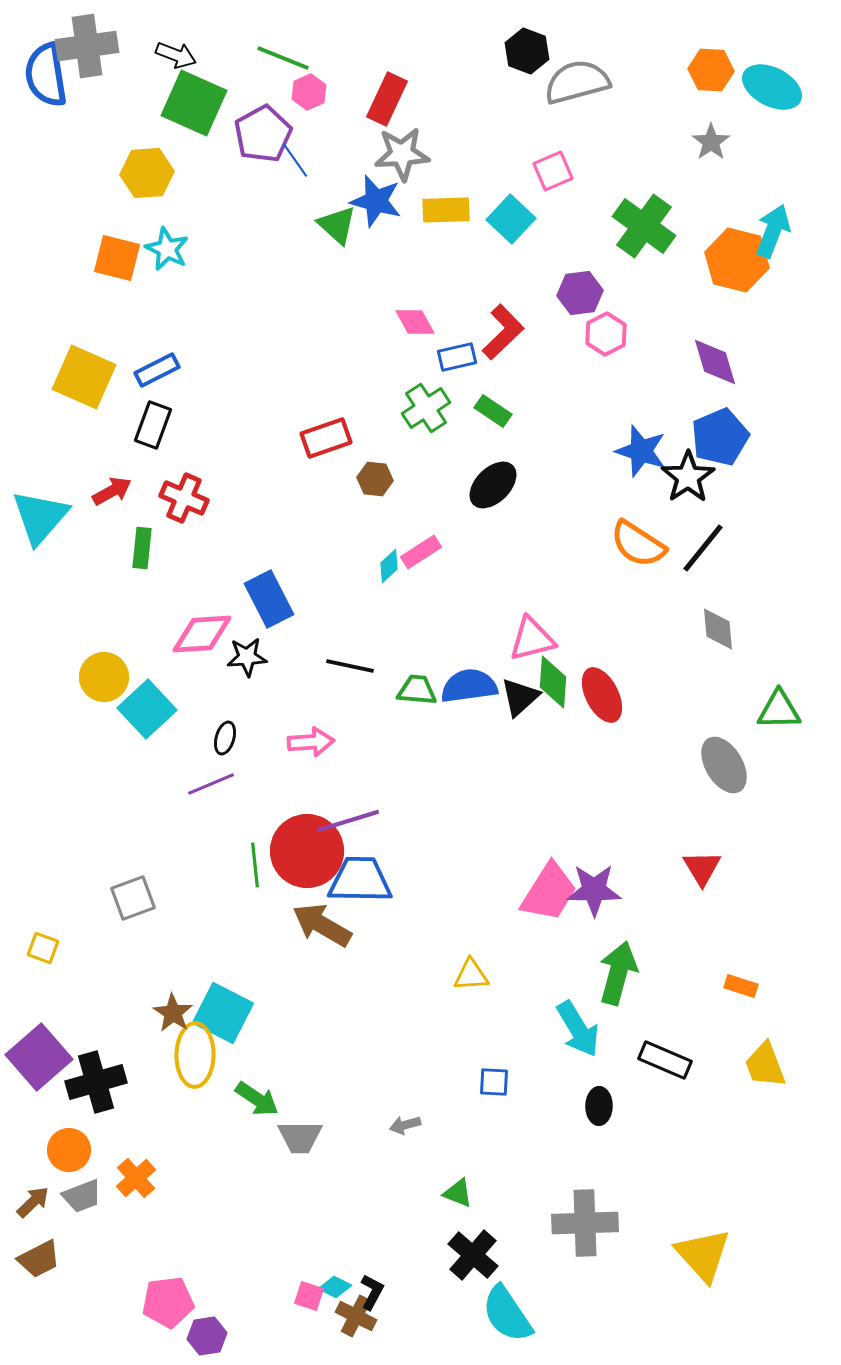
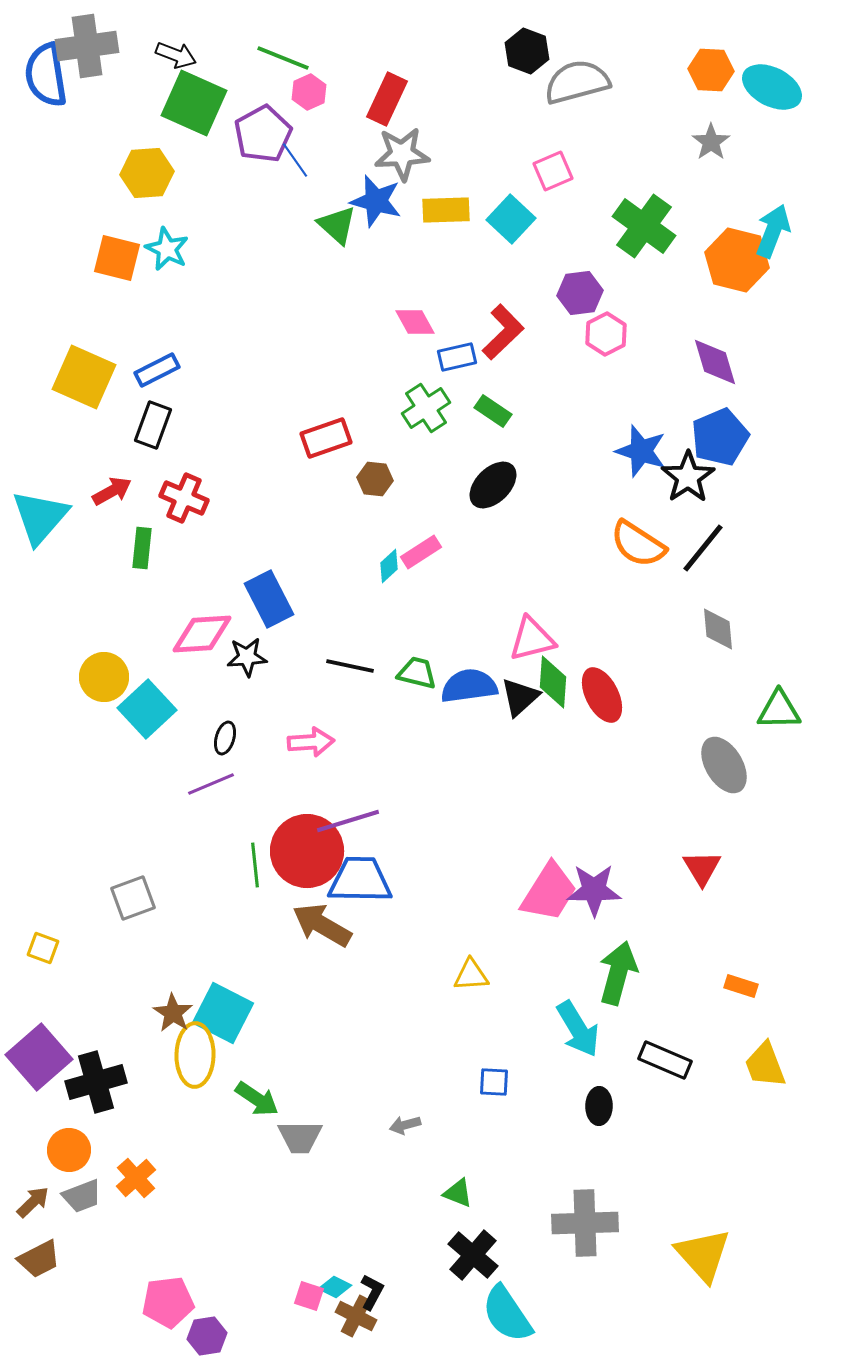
green trapezoid at (417, 690): moved 17 px up; rotated 9 degrees clockwise
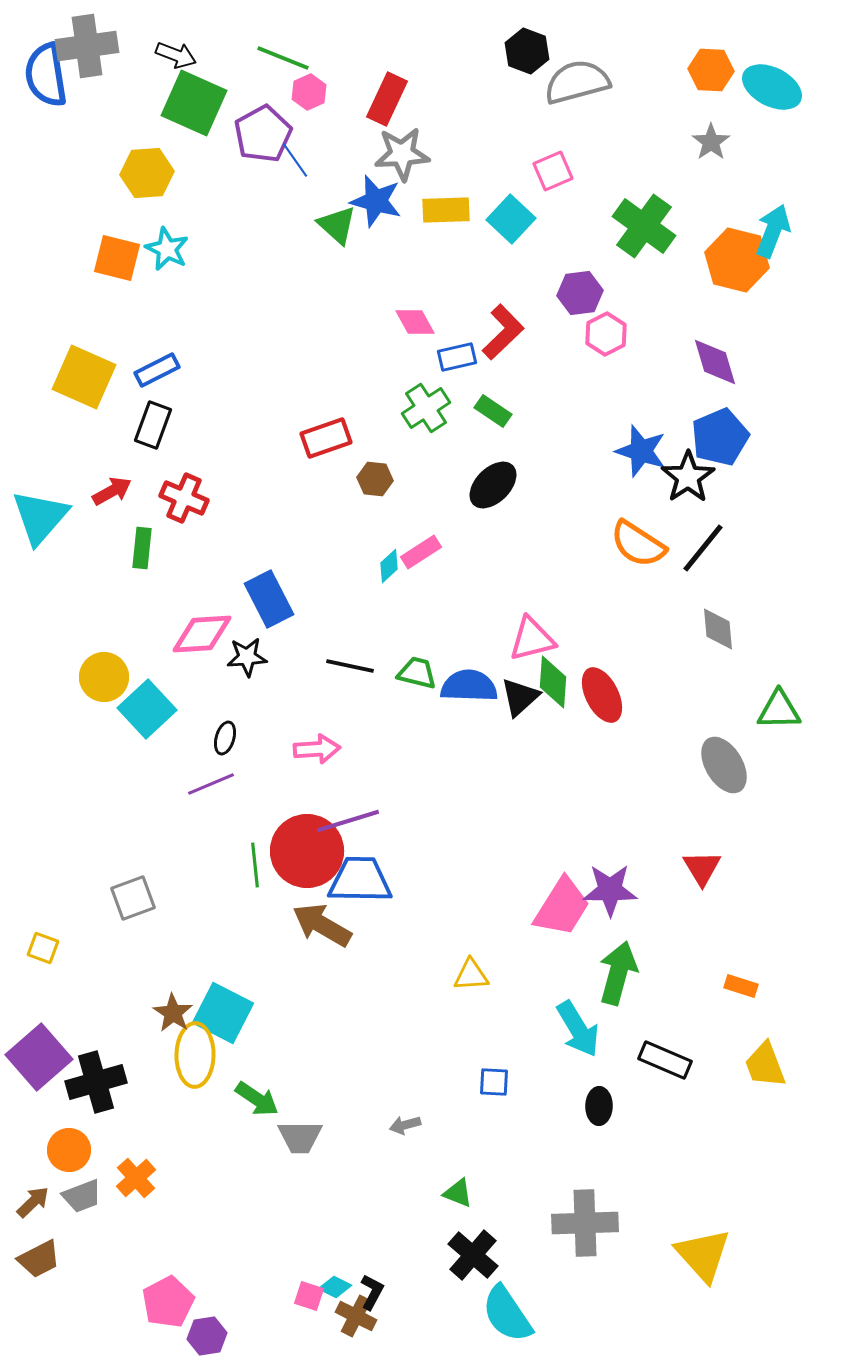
blue semicircle at (469, 686): rotated 10 degrees clockwise
pink arrow at (311, 742): moved 6 px right, 7 px down
purple star at (594, 890): moved 16 px right
pink trapezoid at (549, 892): moved 13 px right, 15 px down
pink pentagon at (168, 1302): rotated 21 degrees counterclockwise
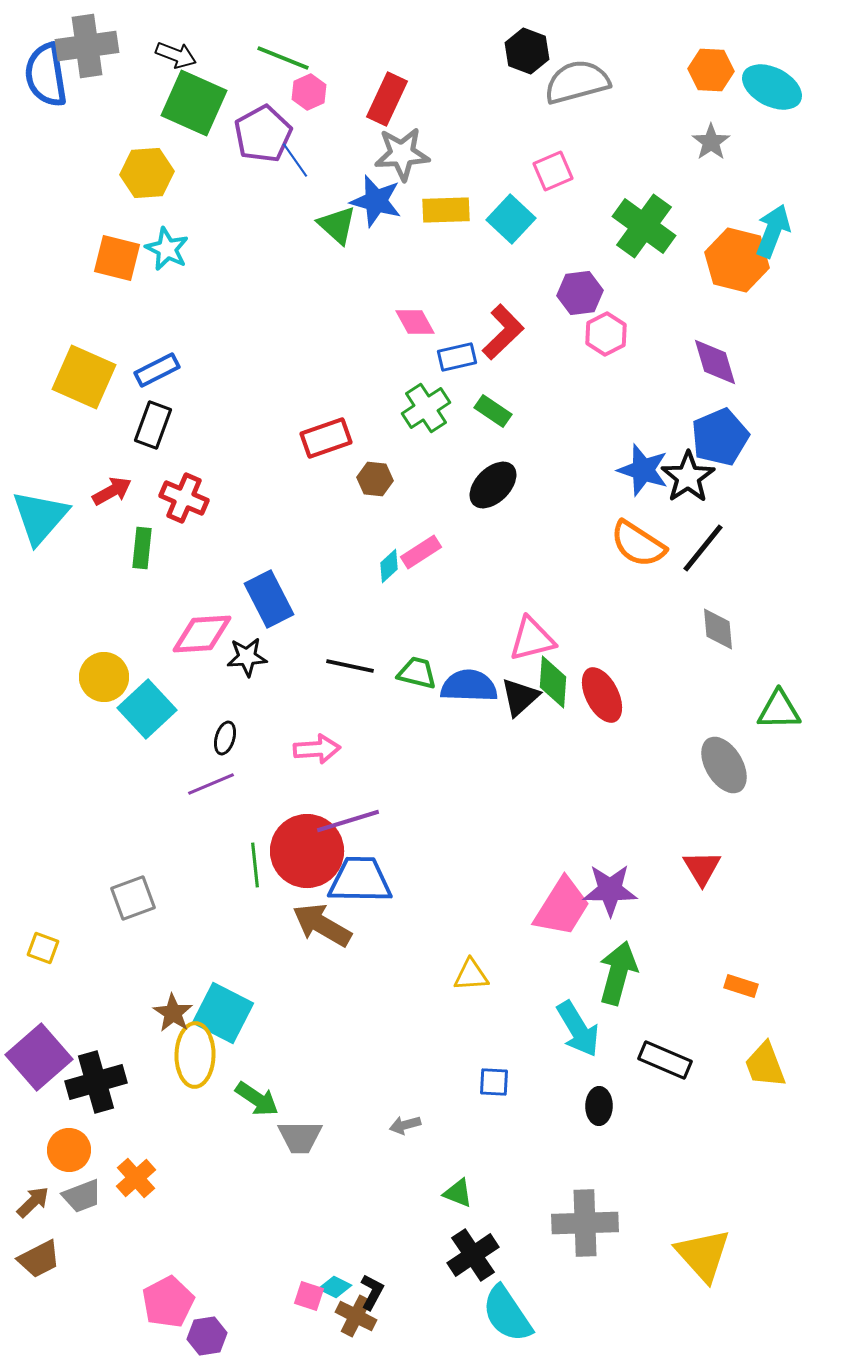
blue star at (641, 451): moved 2 px right, 19 px down
black cross at (473, 1255): rotated 15 degrees clockwise
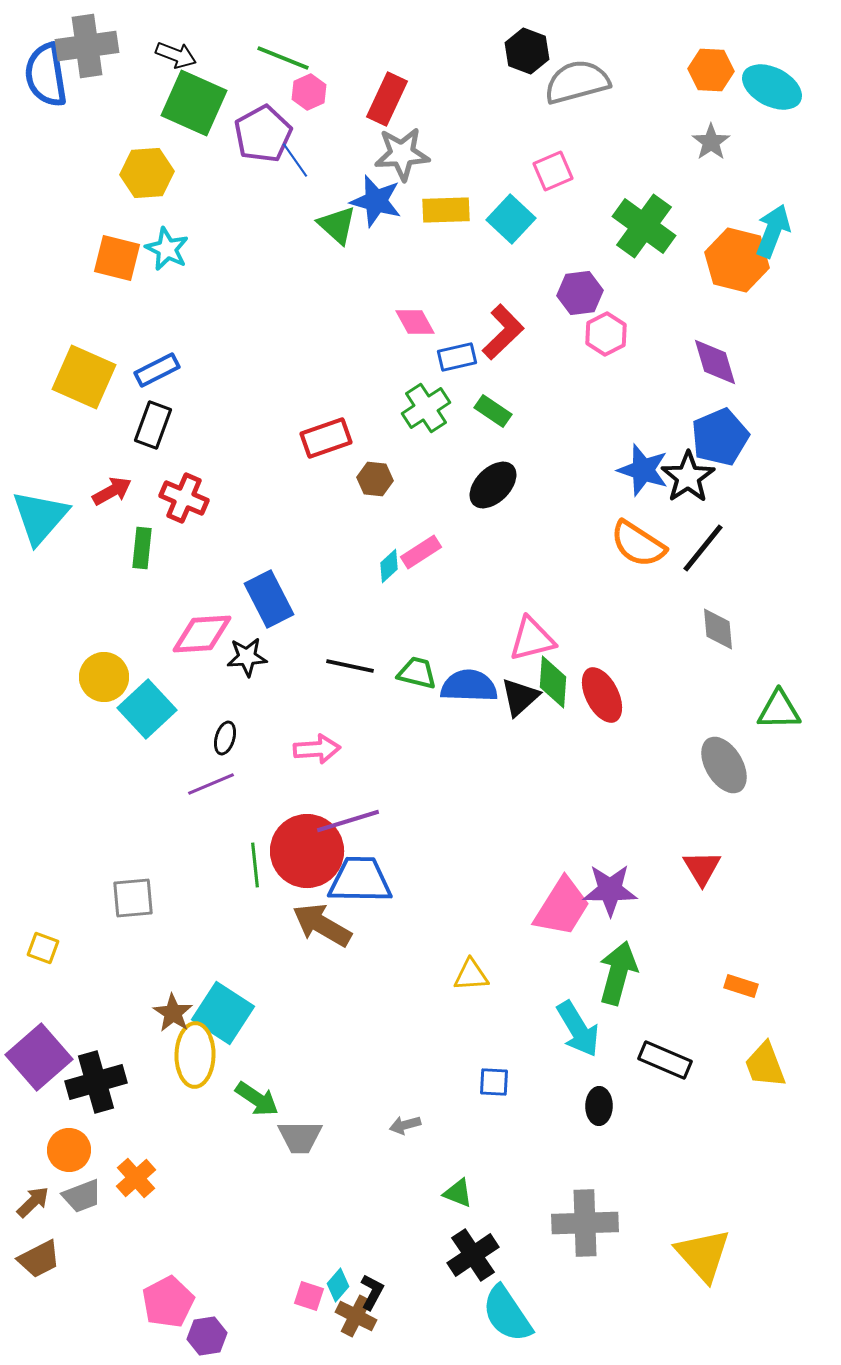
gray square at (133, 898): rotated 15 degrees clockwise
cyan square at (223, 1013): rotated 6 degrees clockwise
cyan diamond at (335, 1287): moved 3 px right, 2 px up; rotated 76 degrees counterclockwise
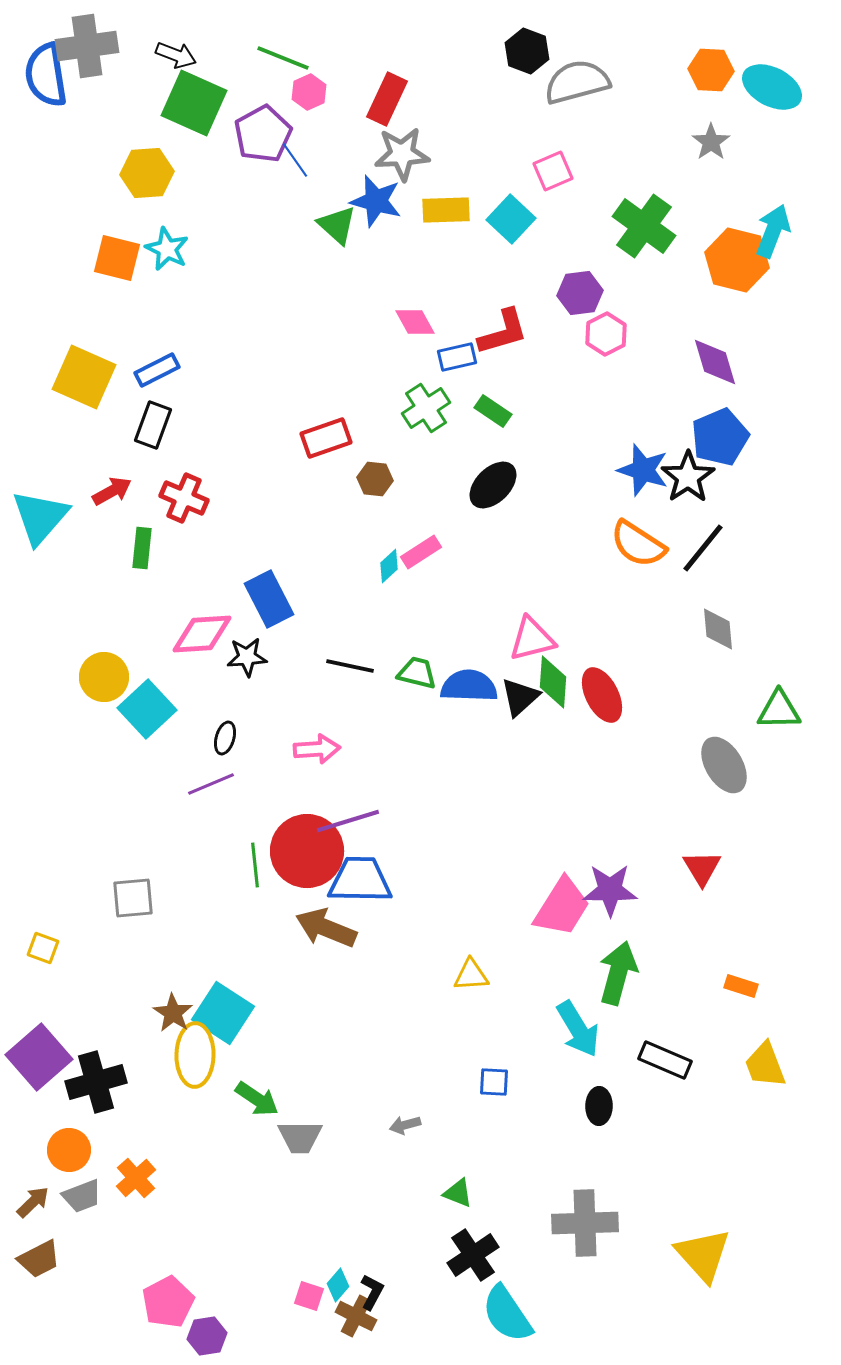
red L-shape at (503, 332): rotated 28 degrees clockwise
brown arrow at (322, 925): moved 4 px right, 3 px down; rotated 8 degrees counterclockwise
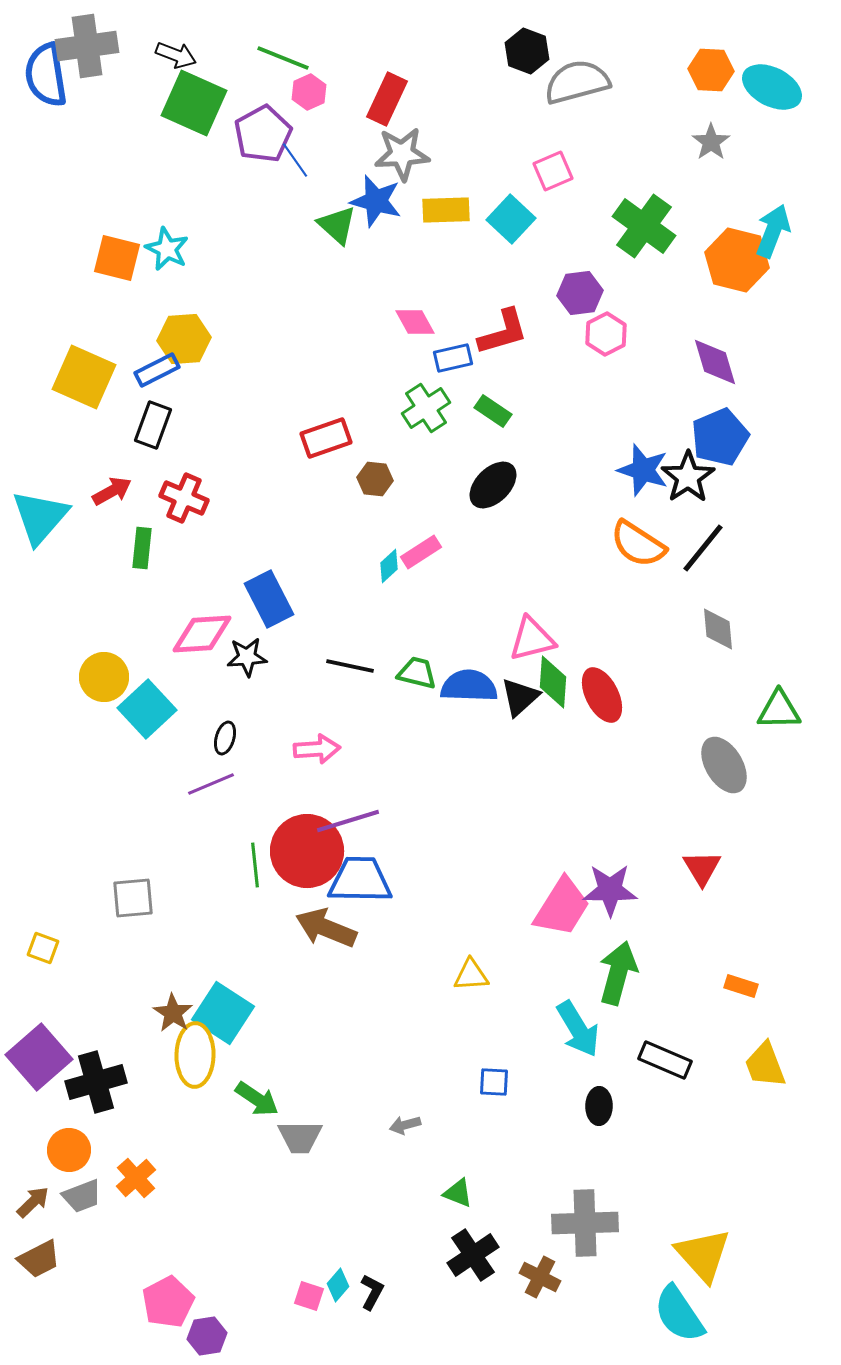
yellow hexagon at (147, 173): moved 37 px right, 166 px down
blue rectangle at (457, 357): moved 4 px left, 1 px down
cyan semicircle at (507, 1314): moved 172 px right
brown cross at (356, 1316): moved 184 px right, 39 px up
